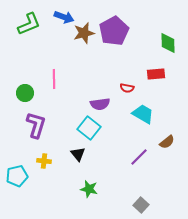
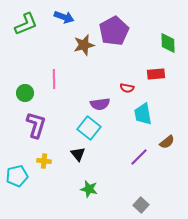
green L-shape: moved 3 px left
brown star: moved 12 px down
cyan trapezoid: rotated 130 degrees counterclockwise
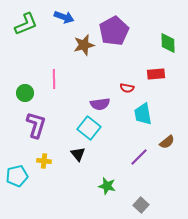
green star: moved 18 px right, 3 px up
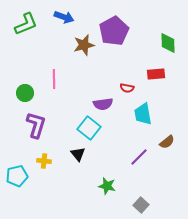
purple semicircle: moved 3 px right
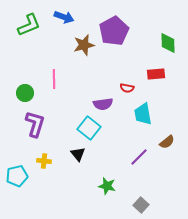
green L-shape: moved 3 px right, 1 px down
purple L-shape: moved 1 px left, 1 px up
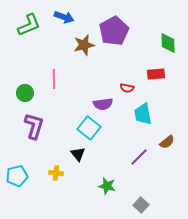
purple L-shape: moved 1 px left, 2 px down
yellow cross: moved 12 px right, 12 px down
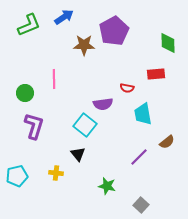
blue arrow: rotated 54 degrees counterclockwise
brown star: rotated 15 degrees clockwise
cyan square: moved 4 px left, 3 px up
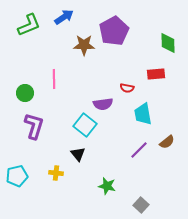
purple line: moved 7 px up
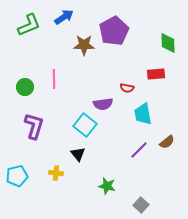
green circle: moved 6 px up
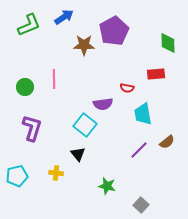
purple L-shape: moved 2 px left, 2 px down
